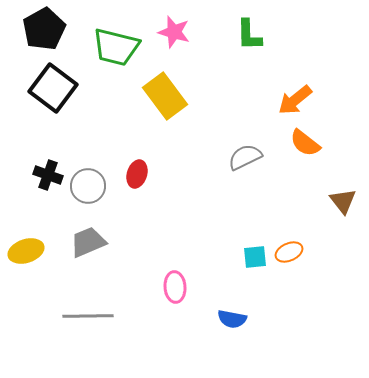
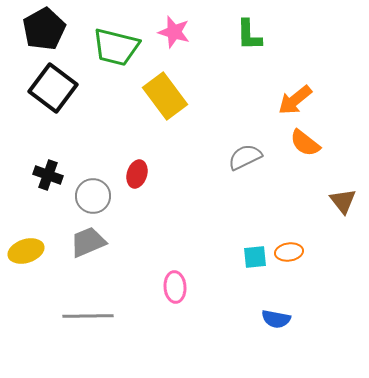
gray circle: moved 5 px right, 10 px down
orange ellipse: rotated 16 degrees clockwise
blue semicircle: moved 44 px right
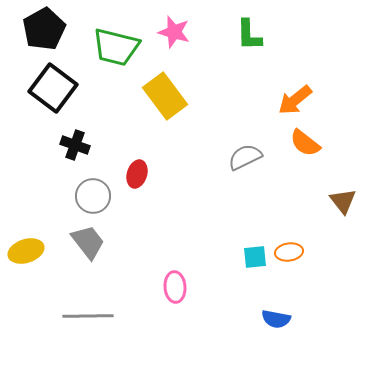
black cross: moved 27 px right, 30 px up
gray trapezoid: rotated 75 degrees clockwise
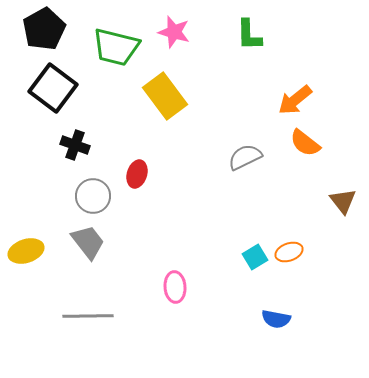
orange ellipse: rotated 12 degrees counterclockwise
cyan square: rotated 25 degrees counterclockwise
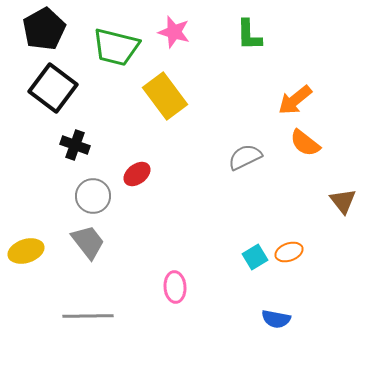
red ellipse: rotated 36 degrees clockwise
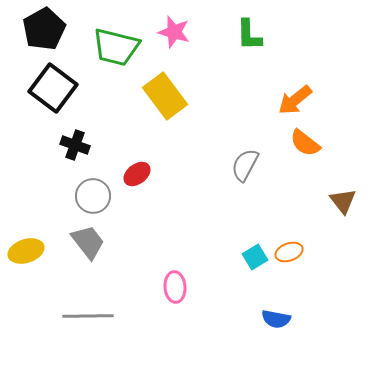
gray semicircle: moved 8 px down; rotated 36 degrees counterclockwise
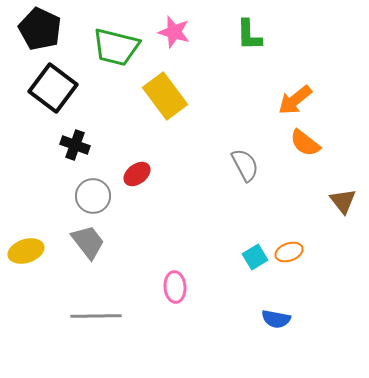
black pentagon: moved 4 px left; rotated 18 degrees counterclockwise
gray semicircle: rotated 124 degrees clockwise
gray line: moved 8 px right
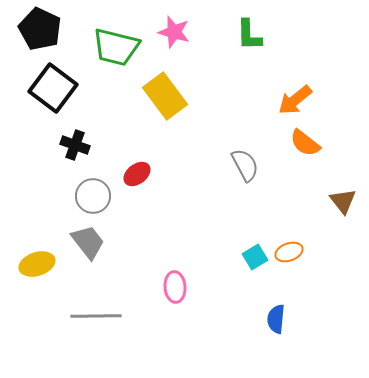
yellow ellipse: moved 11 px right, 13 px down
blue semicircle: rotated 84 degrees clockwise
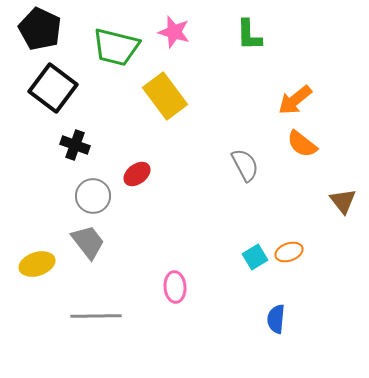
orange semicircle: moved 3 px left, 1 px down
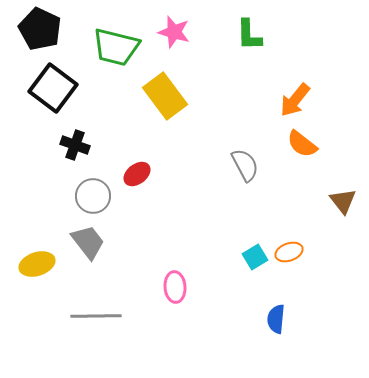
orange arrow: rotated 12 degrees counterclockwise
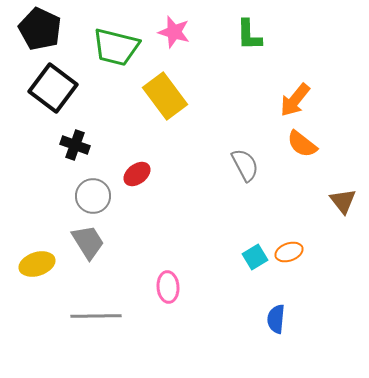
gray trapezoid: rotated 6 degrees clockwise
pink ellipse: moved 7 px left
